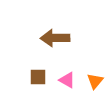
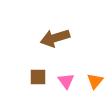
brown arrow: rotated 16 degrees counterclockwise
pink triangle: moved 1 px left, 1 px down; rotated 24 degrees clockwise
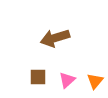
pink triangle: moved 1 px right, 1 px up; rotated 24 degrees clockwise
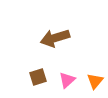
brown square: rotated 18 degrees counterclockwise
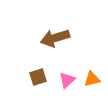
orange triangle: moved 3 px left, 2 px up; rotated 36 degrees clockwise
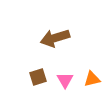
pink triangle: moved 2 px left; rotated 18 degrees counterclockwise
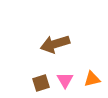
brown arrow: moved 6 px down
brown square: moved 3 px right, 6 px down
